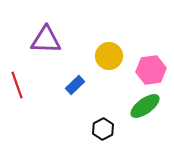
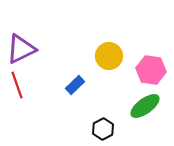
purple triangle: moved 25 px left, 9 px down; rotated 28 degrees counterclockwise
pink hexagon: rotated 16 degrees clockwise
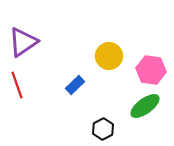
purple triangle: moved 2 px right, 7 px up; rotated 8 degrees counterclockwise
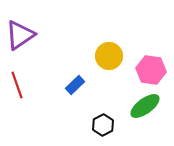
purple triangle: moved 3 px left, 7 px up
black hexagon: moved 4 px up
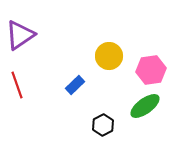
pink hexagon: rotated 16 degrees counterclockwise
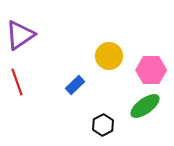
pink hexagon: rotated 8 degrees clockwise
red line: moved 3 px up
